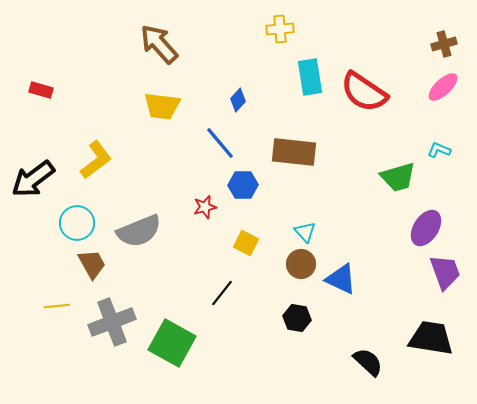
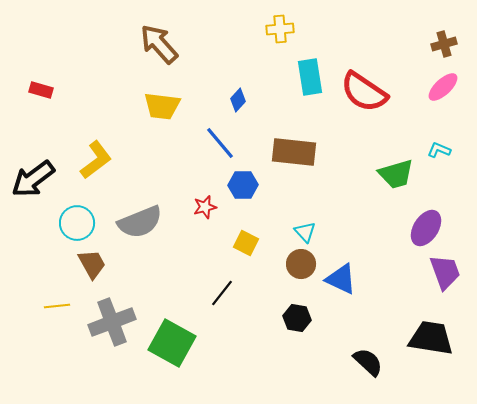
green trapezoid: moved 2 px left, 3 px up
gray semicircle: moved 1 px right, 9 px up
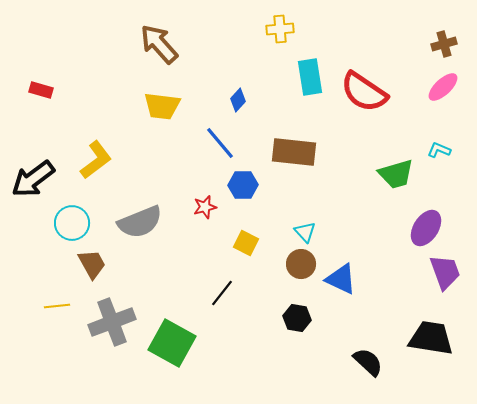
cyan circle: moved 5 px left
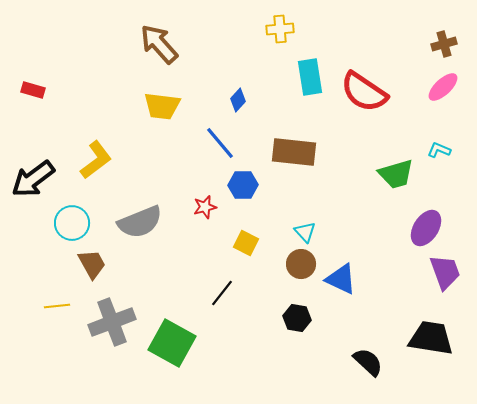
red rectangle: moved 8 px left
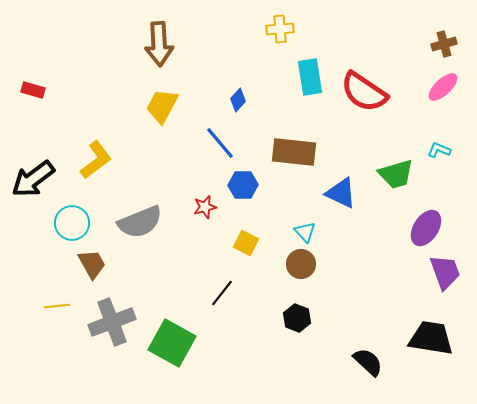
brown arrow: rotated 141 degrees counterclockwise
yellow trapezoid: rotated 111 degrees clockwise
blue triangle: moved 86 px up
black hexagon: rotated 12 degrees clockwise
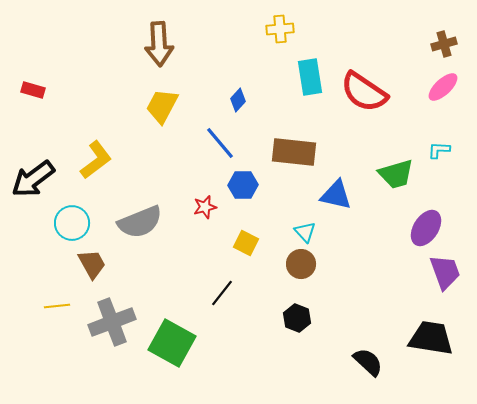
cyan L-shape: rotated 20 degrees counterclockwise
blue triangle: moved 5 px left, 2 px down; rotated 12 degrees counterclockwise
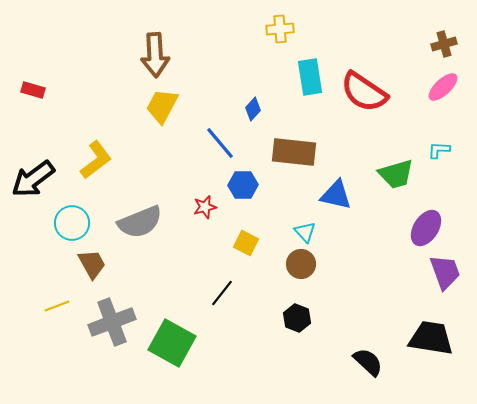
brown arrow: moved 4 px left, 11 px down
blue diamond: moved 15 px right, 9 px down
yellow line: rotated 15 degrees counterclockwise
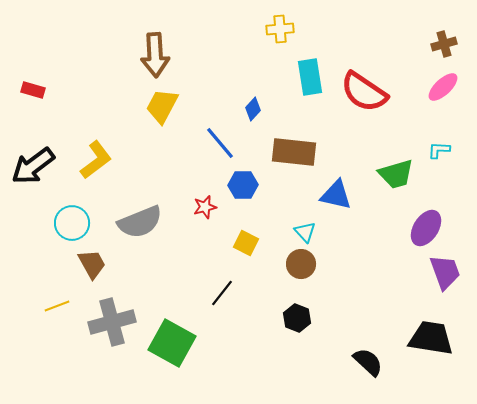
black arrow: moved 13 px up
gray cross: rotated 6 degrees clockwise
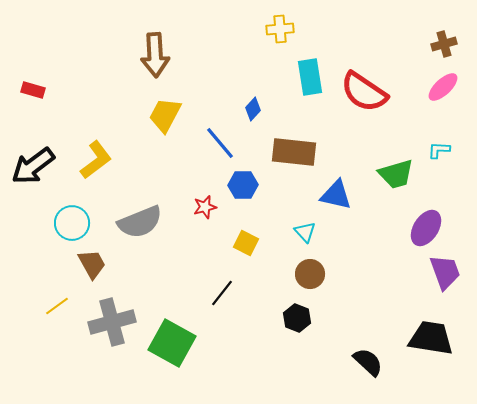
yellow trapezoid: moved 3 px right, 9 px down
brown circle: moved 9 px right, 10 px down
yellow line: rotated 15 degrees counterclockwise
